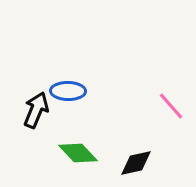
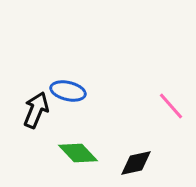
blue ellipse: rotated 12 degrees clockwise
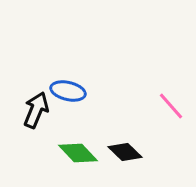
black diamond: moved 11 px left, 11 px up; rotated 56 degrees clockwise
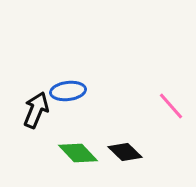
blue ellipse: rotated 20 degrees counterclockwise
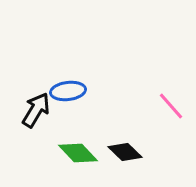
black arrow: rotated 9 degrees clockwise
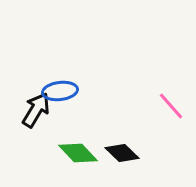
blue ellipse: moved 8 px left
black diamond: moved 3 px left, 1 px down
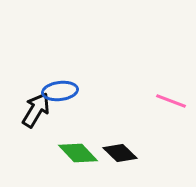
pink line: moved 5 px up; rotated 28 degrees counterclockwise
black diamond: moved 2 px left
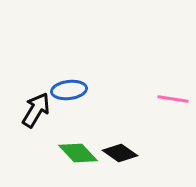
blue ellipse: moved 9 px right, 1 px up
pink line: moved 2 px right, 2 px up; rotated 12 degrees counterclockwise
black diamond: rotated 8 degrees counterclockwise
